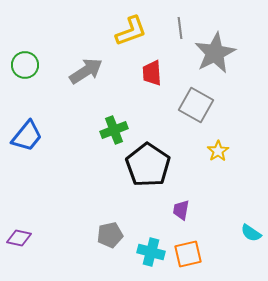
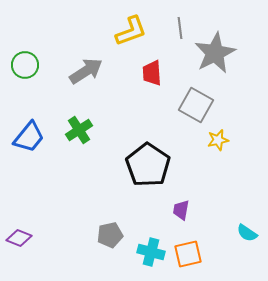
green cross: moved 35 px left; rotated 12 degrees counterclockwise
blue trapezoid: moved 2 px right, 1 px down
yellow star: moved 11 px up; rotated 20 degrees clockwise
cyan semicircle: moved 4 px left
purple diamond: rotated 10 degrees clockwise
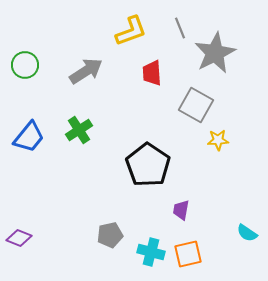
gray line: rotated 15 degrees counterclockwise
yellow star: rotated 10 degrees clockwise
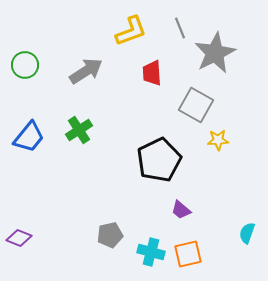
black pentagon: moved 11 px right, 5 px up; rotated 12 degrees clockwise
purple trapezoid: rotated 60 degrees counterclockwise
cyan semicircle: rotated 75 degrees clockwise
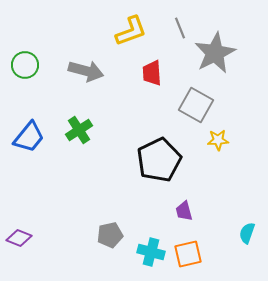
gray arrow: rotated 48 degrees clockwise
purple trapezoid: moved 3 px right, 1 px down; rotated 35 degrees clockwise
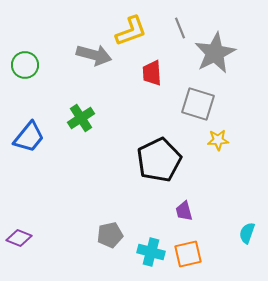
gray arrow: moved 8 px right, 16 px up
gray square: moved 2 px right, 1 px up; rotated 12 degrees counterclockwise
green cross: moved 2 px right, 12 px up
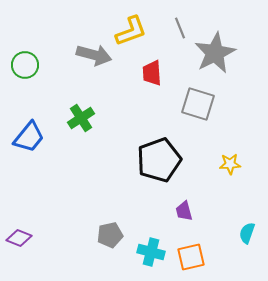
yellow star: moved 12 px right, 24 px down
black pentagon: rotated 6 degrees clockwise
orange square: moved 3 px right, 3 px down
